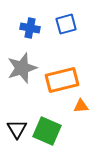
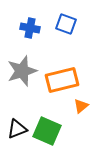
blue square: rotated 35 degrees clockwise
gray star: moved 3 px down
orange triangle: rotated 35 degrees counterclockwise
black triangle: rotated 40 degrees clockwise
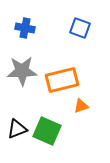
blue square: moved 14 px right, 4 px down
blue cross: moved 5 px left
gray star: rotated 16 degrees clockwise
orange triangle: rotated 21 degrees clockwise
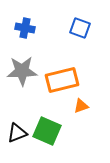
black triangle: moved 4 px down
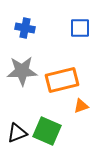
blue square: rotated 20 degrees counterclockwise
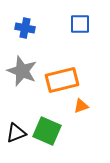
blue square: moved 4 px up
gray star: rotated 24 degrees clockwise
black triangle: moved 1 px left
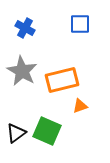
blue cross: rotated 18 degrees clockwise
gray star: rotated 8 degrees clockwise
orange triangle: moved 1 px left
black triangle: rotated 15 degrees counterclockwise
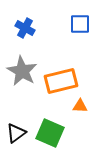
orange rectangle: moved 1 px left, 1 px down
orange triangle: rotated 21 degrees clockwise
green square: moved 3 px right, 2 px down
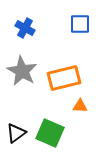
orange rectangle: moved 3 px right, 3 px up
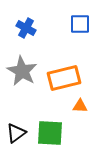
blue cross: moved 1 px right
green square: rotated 20 degrees counterclockwise
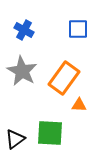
blue square: moved 2 px left, 5 px down
blue cross: moved 2 px left, 2 px down
orange rectangle: rotated 40 degrees counterclockwise
orange triangle: moved 1 px left, 1 px up
black triangle: moved 1 px left, 6 px down
